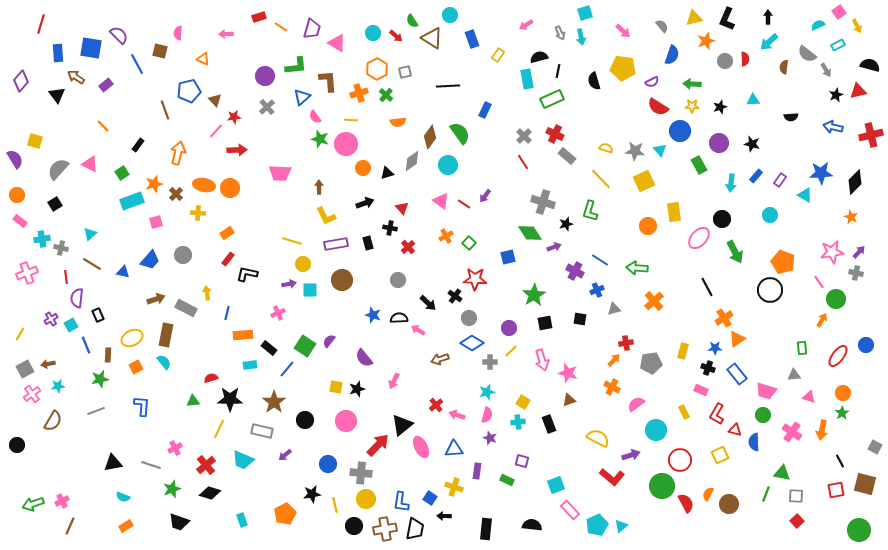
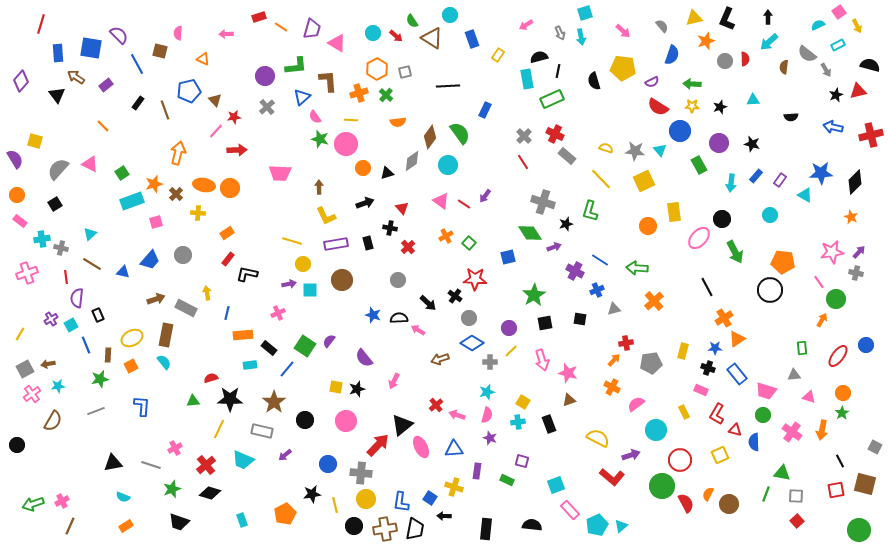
black rectangle at (138, 145): moved 42 px up
orange pentagon at (783, 262): rotated 15 degrees counterclockwise
orange square at (136, 367): moved 5 px left, 1 px up
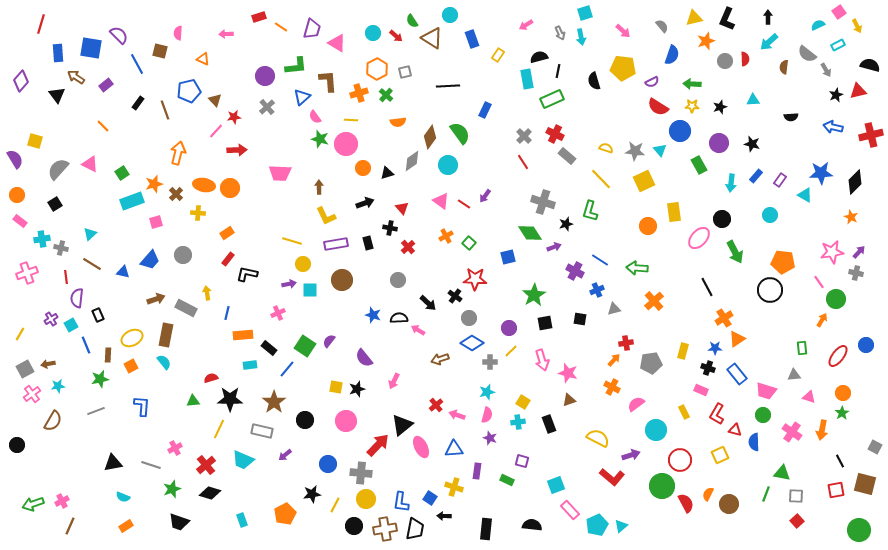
yellow line at (335, 505): rotated 42 degrees clockwise
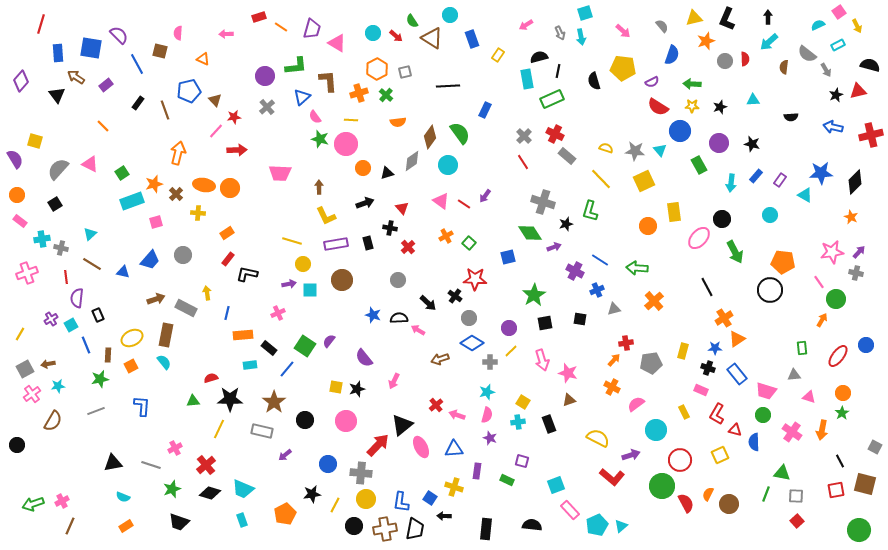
cyan trapezoid at (243, 460): moved 29 px down
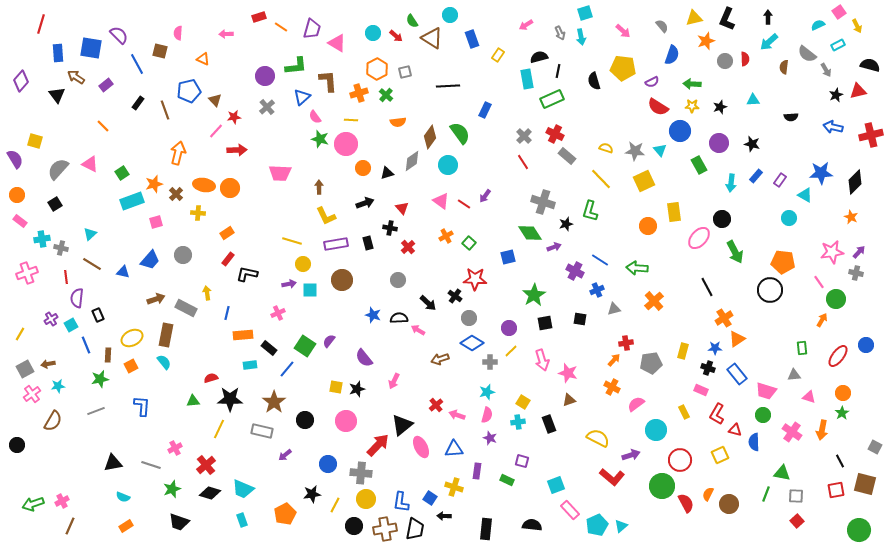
cyan circle at (770, 215): moved 19 px right, 3 px down
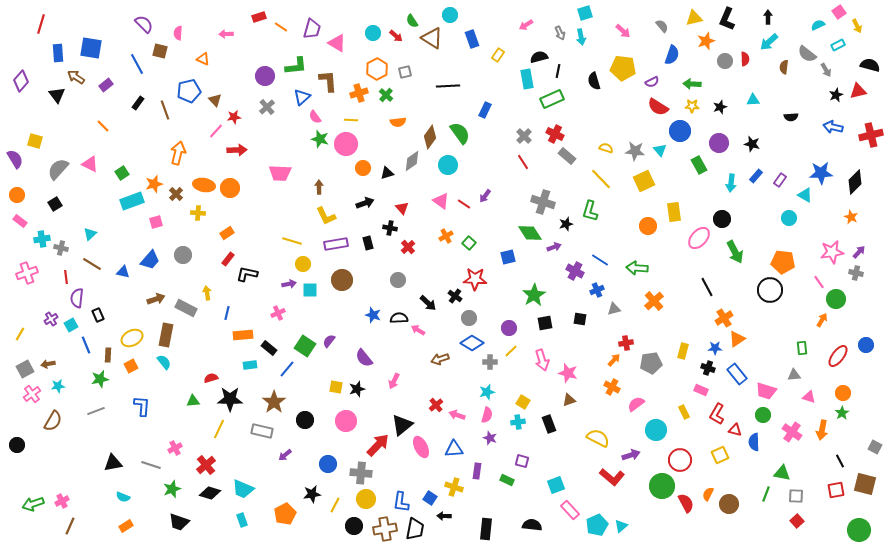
purple semicircle at (119, 35): moved 25 px right, 11 px up
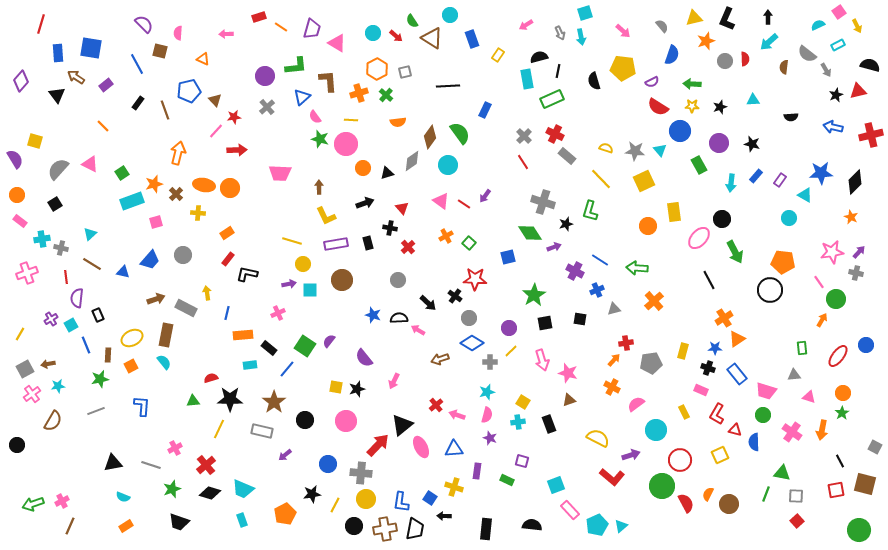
black line at (707, 287): moved 2 px right, 7 px up
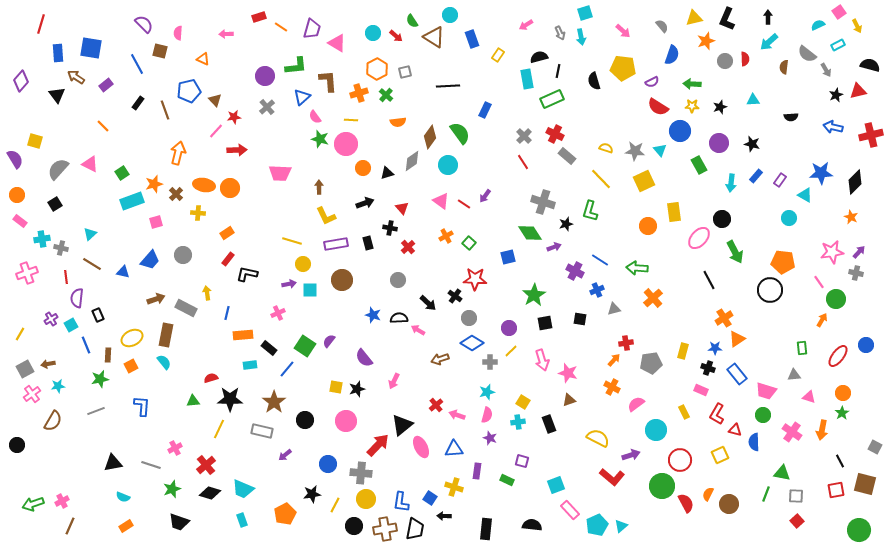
brown triangle at (432, 38): moved 2 px right, 1 px up
orange cross at (654, 301): moved 1 px left, 3 px up
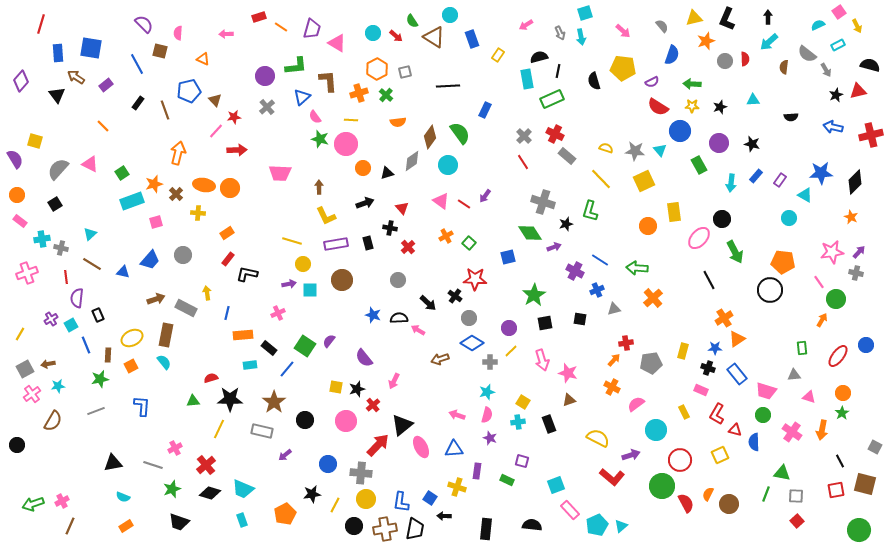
red cross at (436, 405): moved 63 px left
gray line at (151, 465): moved 2 px right
yellow cross at (454, 487): moved 3 px right
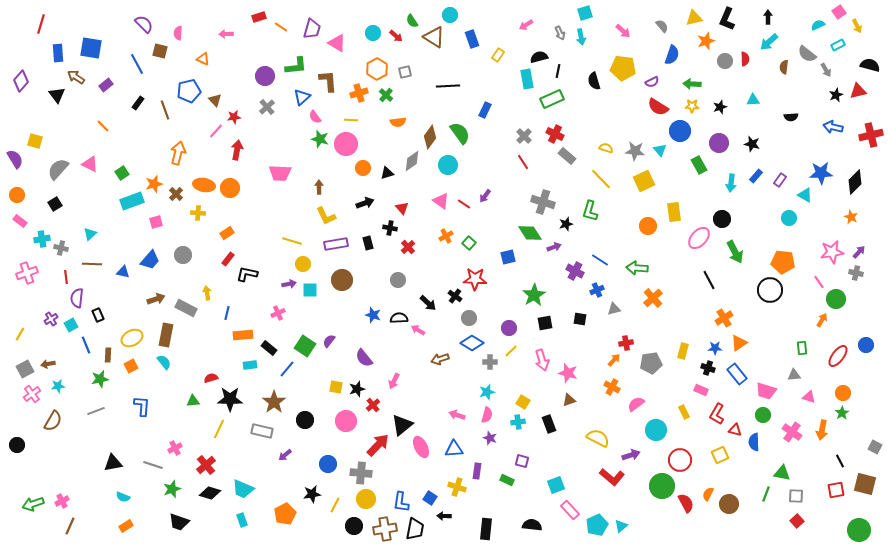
red arrow at (237, 150): rotated 78 degrees counterclockwise
brown line at (92, 264): rotated 30 degrees counterclockwise
orange triangle at (737, 339): moved 2 px right, 4 px down
